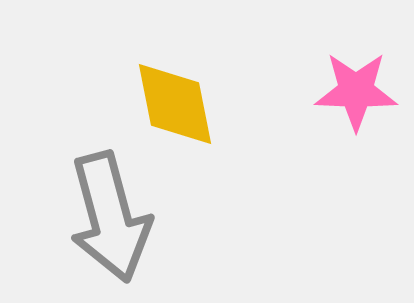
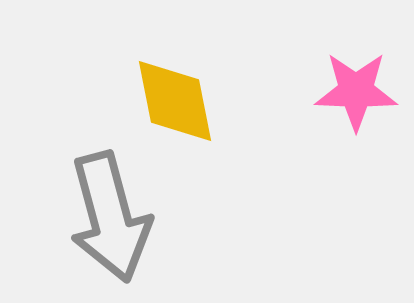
yellow diamond: moved 3 px up
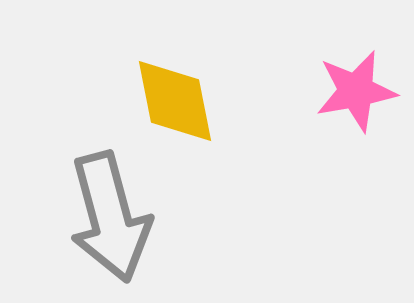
pink star: rotated 12 degrees counterclockwise
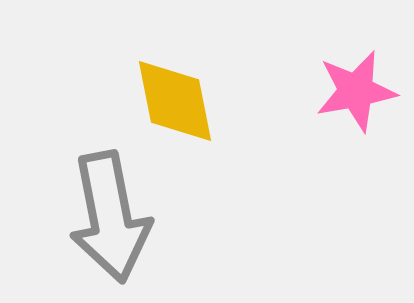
gray arrow: rotated 4 degrees clockwise
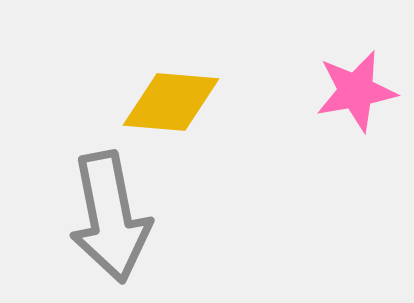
yellow diamond: moved 4 px left, 1 px down; rotated 74 degrees counterclockwise
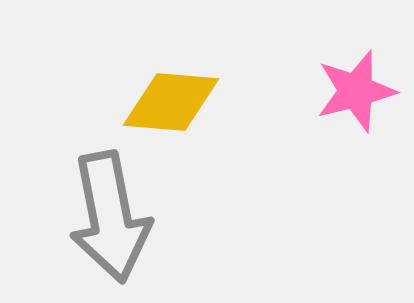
pink star: rotated 4 degrees counterclockwise
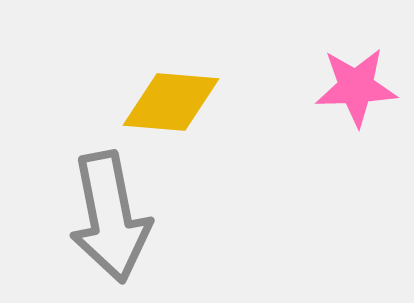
pink star: moved 4 px up; rotated 12 degrees clockwise
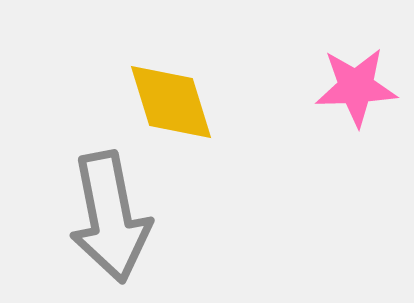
yellow diamond: rotated 68 degrees clockwise
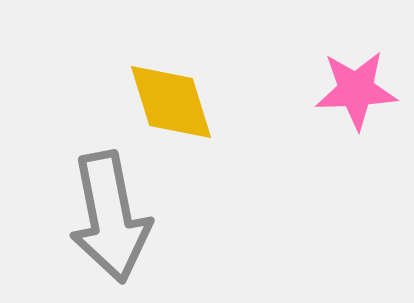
pink star: moved 3 px down
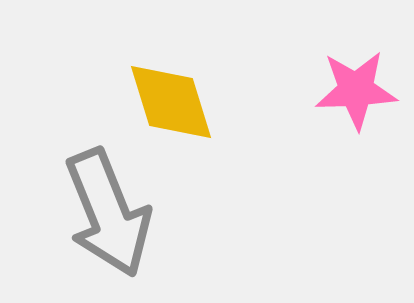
gray arrow: moved 2 px left, 4 px up; rotated 11 degrees counterclockwise
